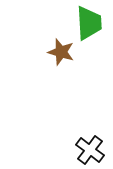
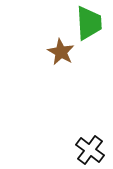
brown star: rotated 12 degrees clockwise
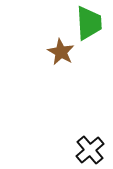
black cross: rotated 12 degrees clockwise
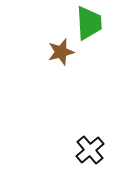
brown star: rotated 28 degrees clockwise
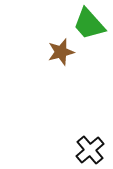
green trapezoid: moved 1 px down; rotated 141 degrees clockwise
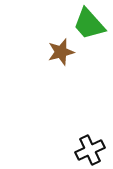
black cross: rotated 16 degrees clockwise
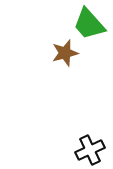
brown star: moved 4 px right, 1 px down
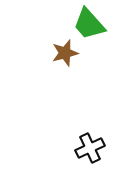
black cross: moved 2 px up
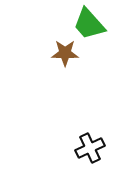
brown star: rotated 16 degrees clockwise
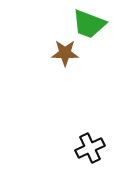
green trapezoid: rotated 27 degrees counterclockwise
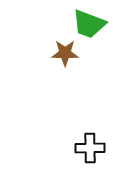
black cross: rotated 24 degrees clockwise
